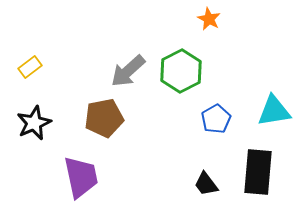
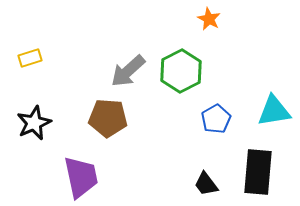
yellow rectangle: moved 9 px up; rotated 20 degrees clockwise
brown pentagon: moved 4 px right; rotated 15 degrees clockwise
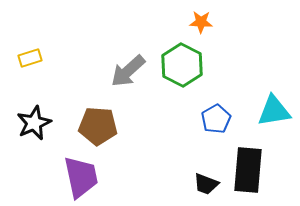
orange star: moved 8 px left, 3 px down; rotated 25 degrees counterclockwise
green hexagon: moved 1 px right, 6 px up; rotated 6 degrees counterclockwise
brown pentagon: moved 10 px left, 8 px down
black rectangle: moved 10 px left, 2 px up
black trapezoid: rotated 32 degrees counterclockwise
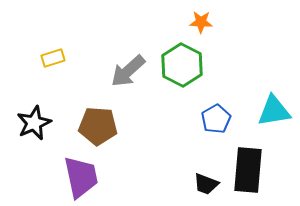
yellow rectangle: moved 23 px right
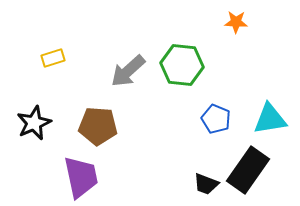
orange star: moved 35 px right
green hexagon: rotated 21 degrees counterclockwise
cyan triangle: moved 4 px left, 8 px down
blue pentagon: rotated 20 degrees counterclockwise
black rectangle: rotated 30 degrees clockwise
